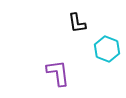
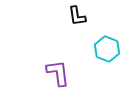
black L-shape: moved 7 px up
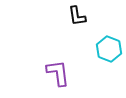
cyan hexagon: moved 2 px right
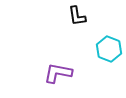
purple L-shape: rotated 72 degrees counterclockwise
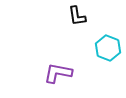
cyan hexagon: moved 1 px left, 1 px up
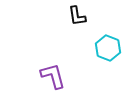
purple L-shape: moved 5 px left, 3 px down; rotated 64 degrees clockwise
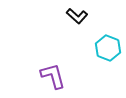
black L-shape: rotated 40 degrees counterclockwise
